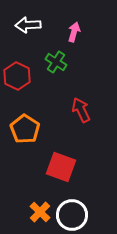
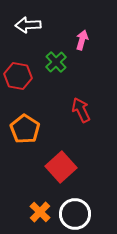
pink arrow: moved 8 px right, 8 px down
green cross: rotated 15 degrees clockwise
red hexagon: moved 1 px right; rotated 16 degrees counterclockwise
red square: rotated 28 degrees clockwise
white circle: moved 3 px right, 1 px up
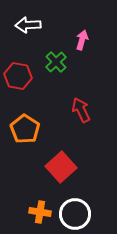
orange cross: rotated 35 degrees counterclockwise
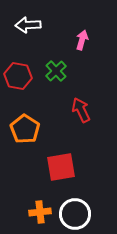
green cross: moved 9 px down
red square: rotated 32 degrees clockwise
orange cross: rotated 15 degrees counterclockwise
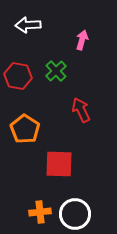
red square: moved 2 px left, 3 px up; rotated 12 degrees clockwise
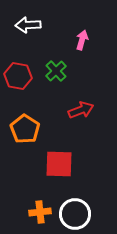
red arrow: rotated 95 degrees clockwise
